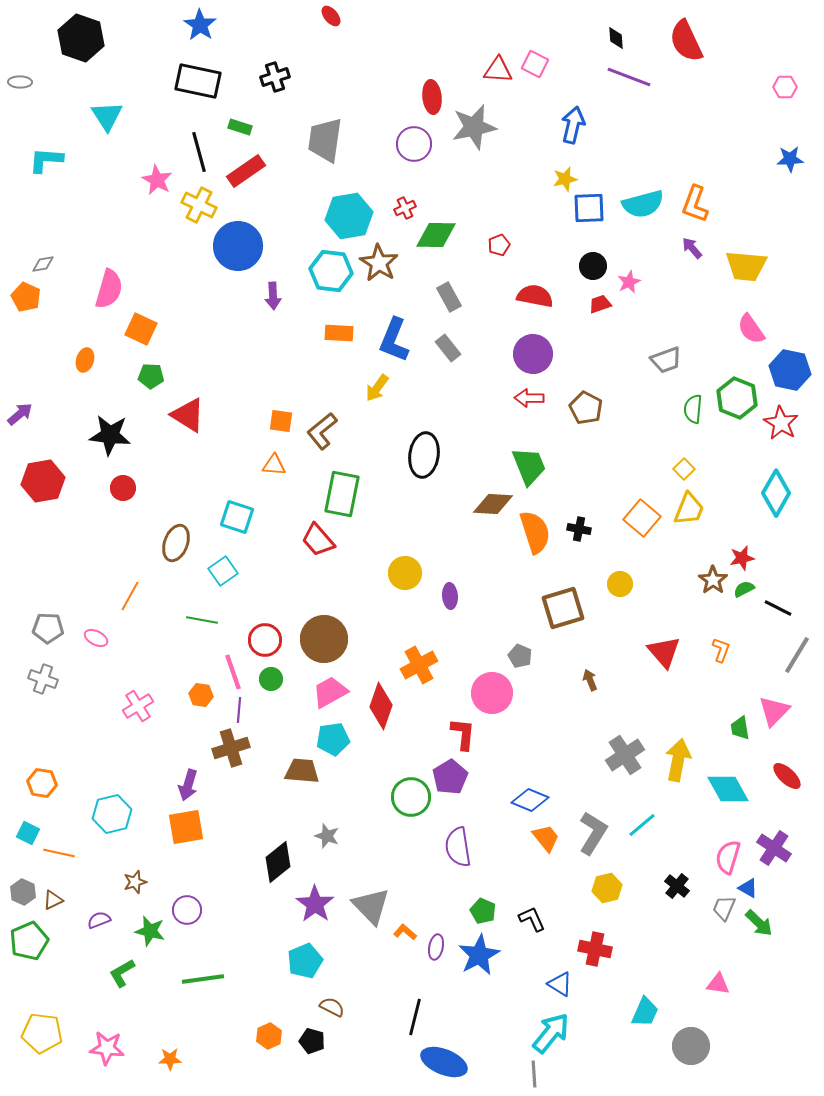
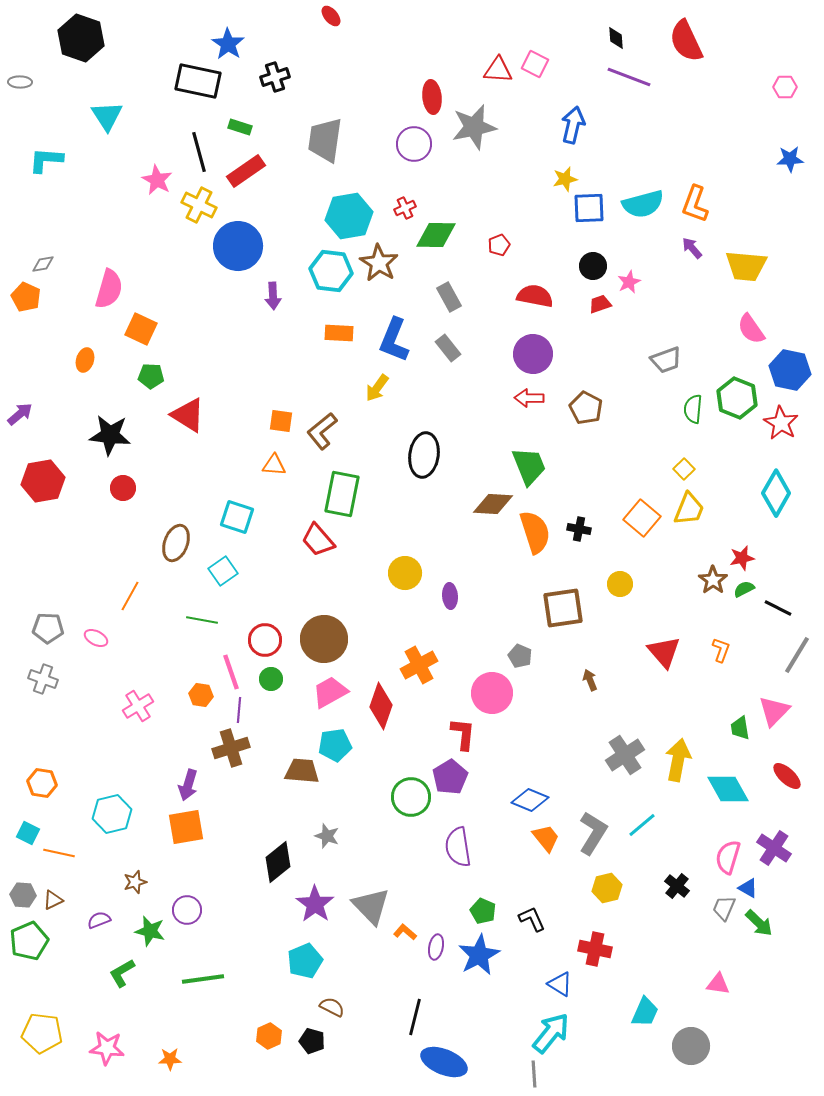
blue star at (200, 25): moved 28 px right, 19 px down
brown square at (563, 608): rotated 9 degrees clockwise
pink line at (233, 672): moved 2 px left
cyan pentagon at (333, 739): moved 2 px right, 6 px down
gray hexagon at (23, 892): moved 3 px down; rotated 20 degrees counterclockwise
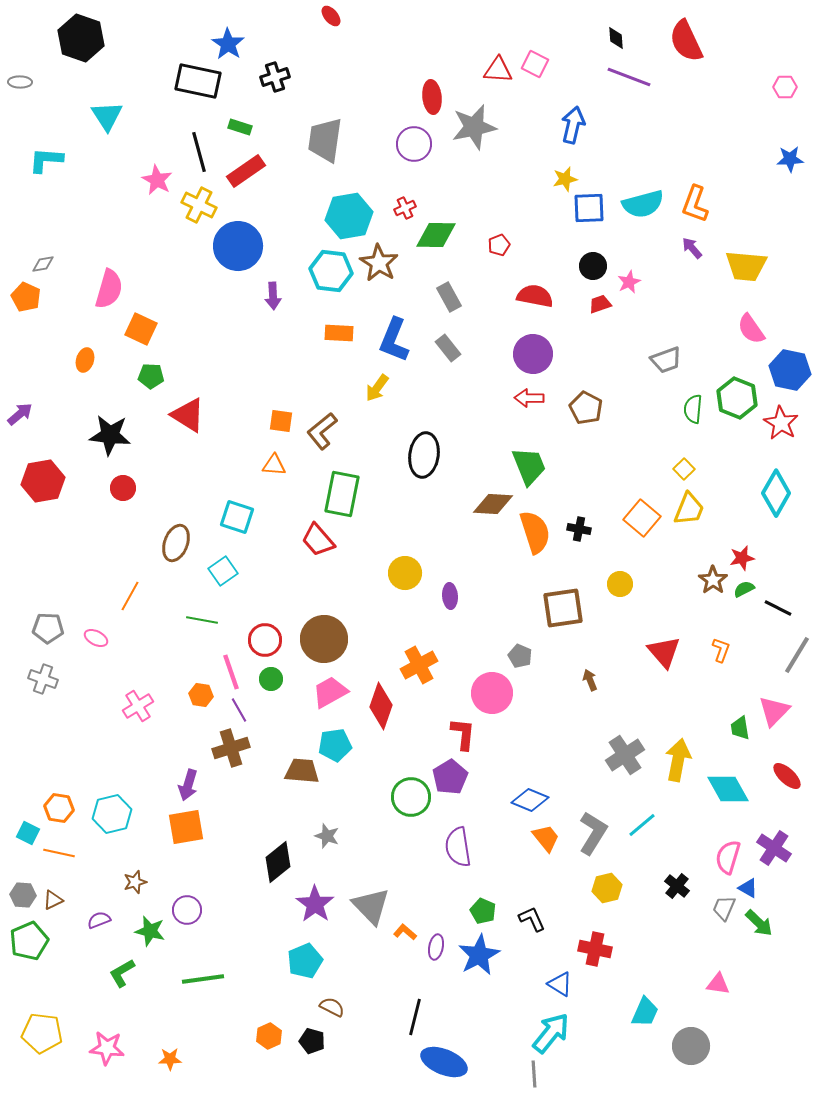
purple line at (239, 710): rotated 35 degrees counterclockwise
orange hexagon at (42, 783): moved 17 px right, 25 px down
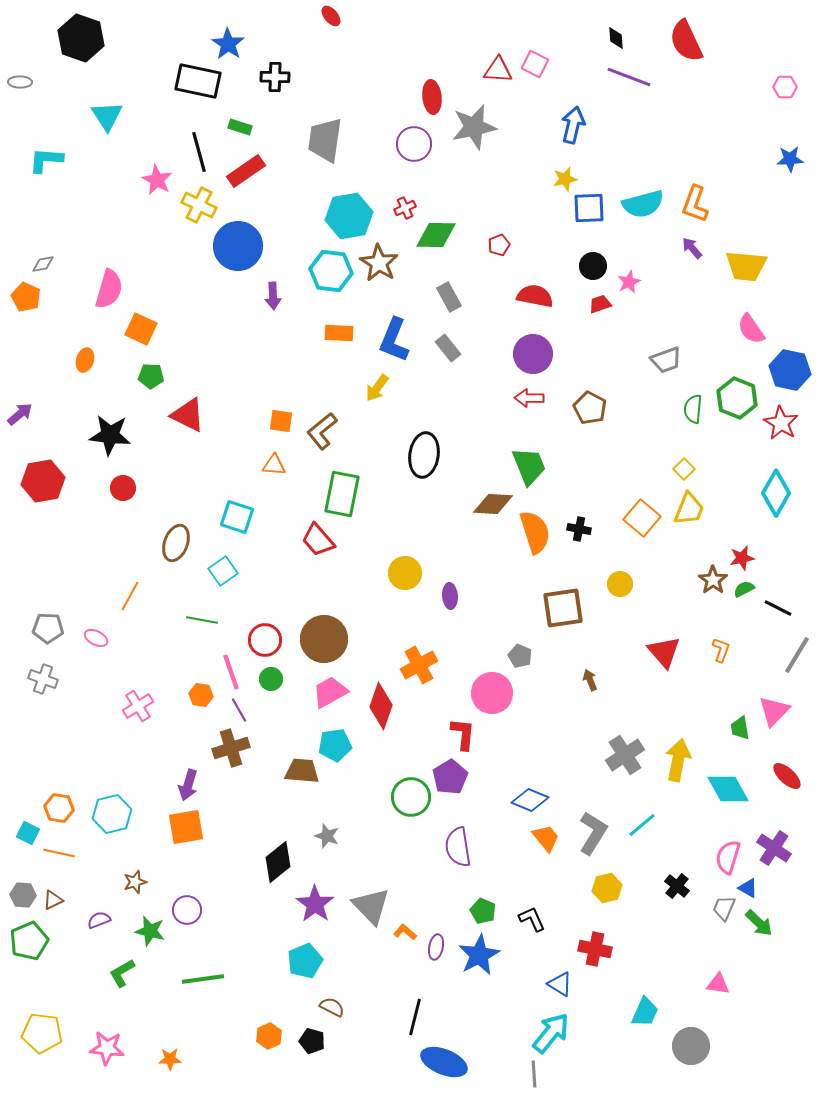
black cross at (275, 77): rotated 20 degrees clockwise
brown pentagon at (586, 408): moved 4 px right
red triangle at (188, 415): rotated 6 degrees counterclockwise
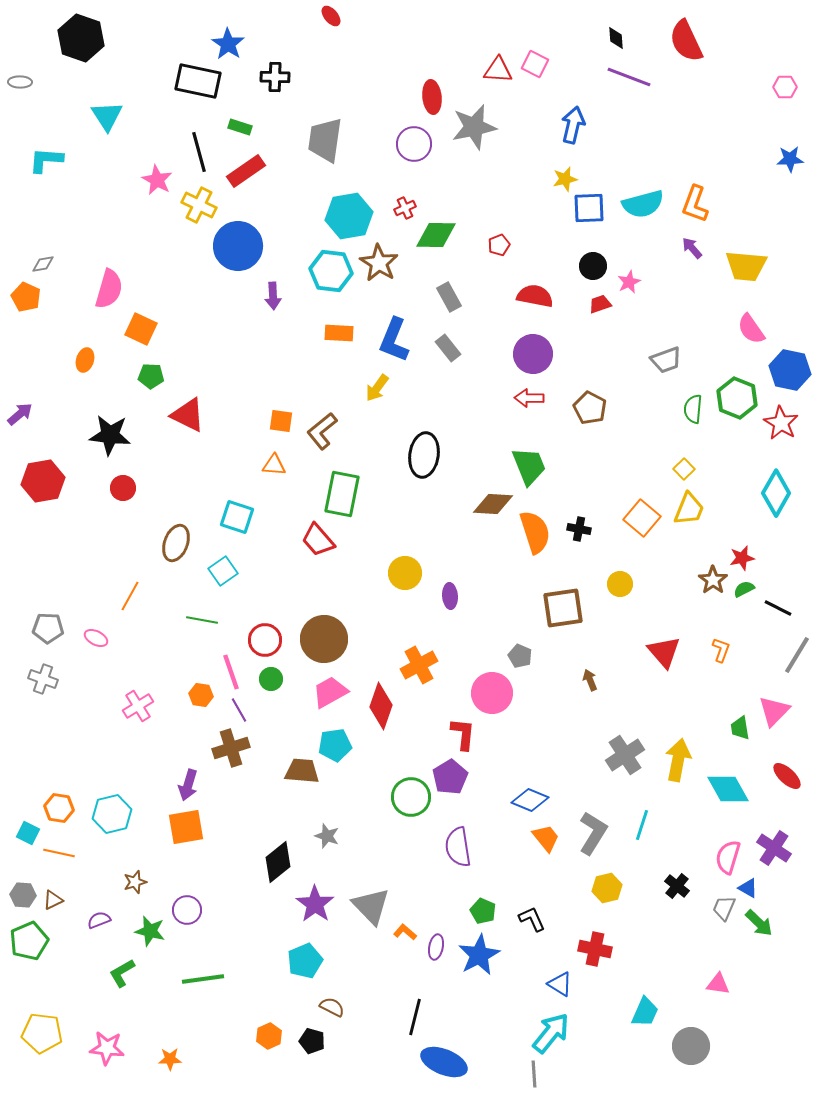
cyan line at (642, 825): rotated 32 degrees counterclockwise
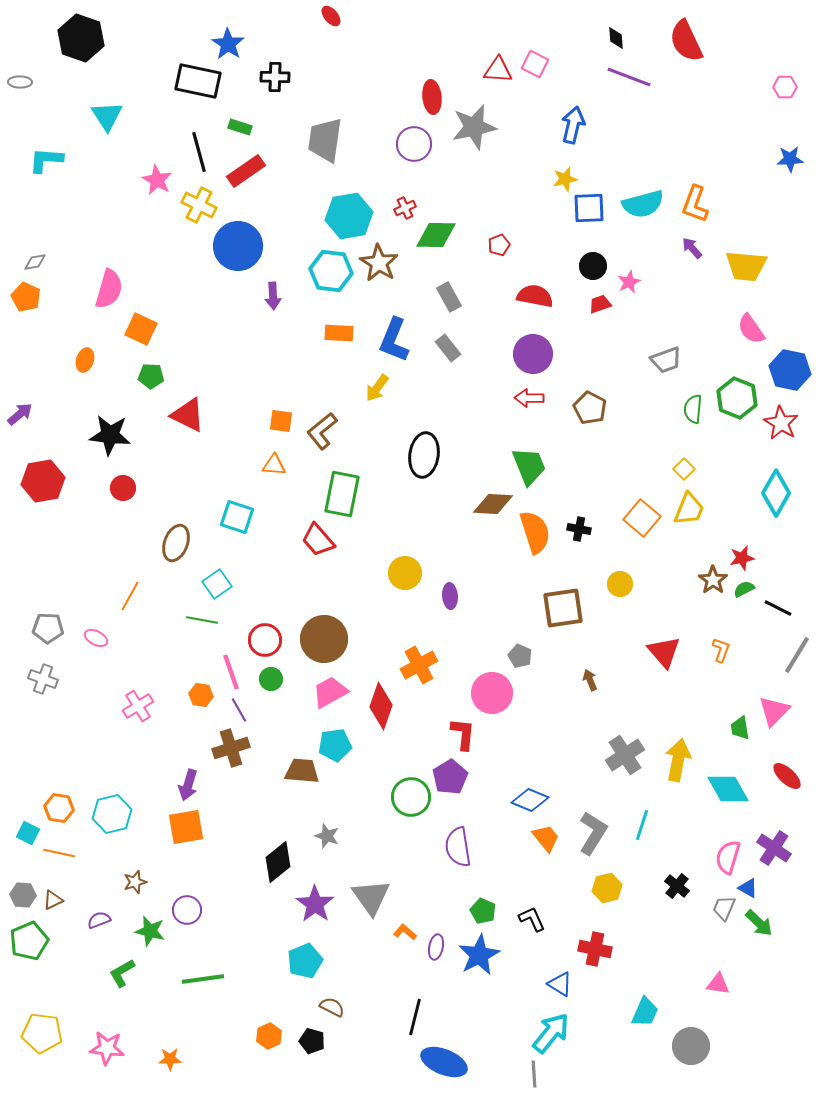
gray diamond at (43, 264): moved 8 px left, 2 px up
cyan square at (223, 571): moved 6 px left, 13 px down
gray triangle at (371, 906): moved 9 px up; rotated 9 degrees clockwise
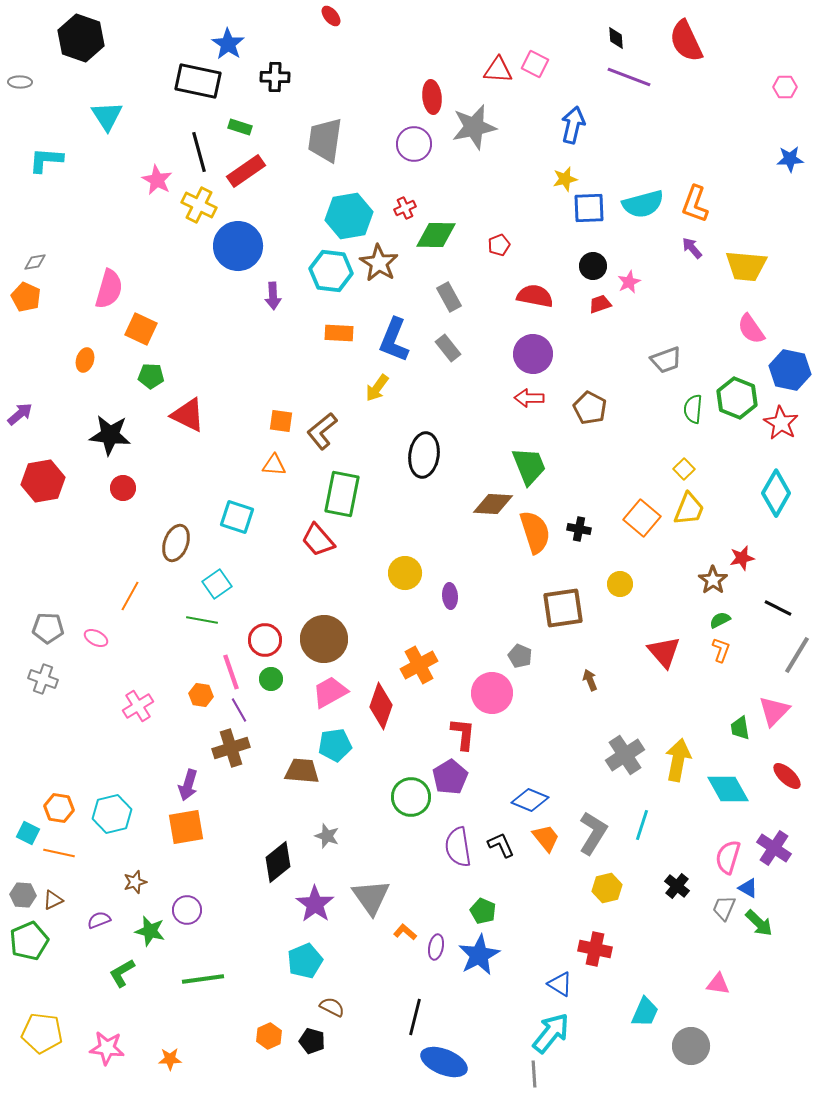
green semicircle at (744, 589): moved 24 px left, 31 px down
black L-shape at (532, 919): moved 31 px left, 74 px up
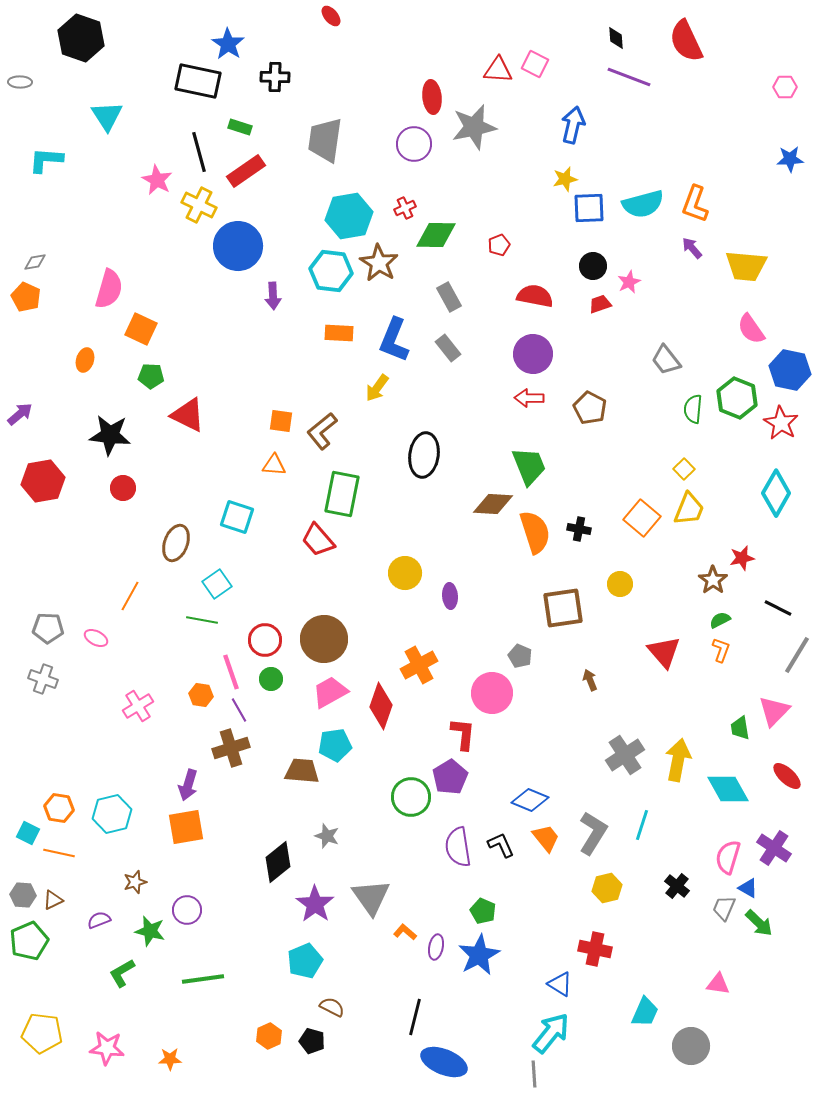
gray trapezoid at (666, 360): rotated 72 degrees clockwise
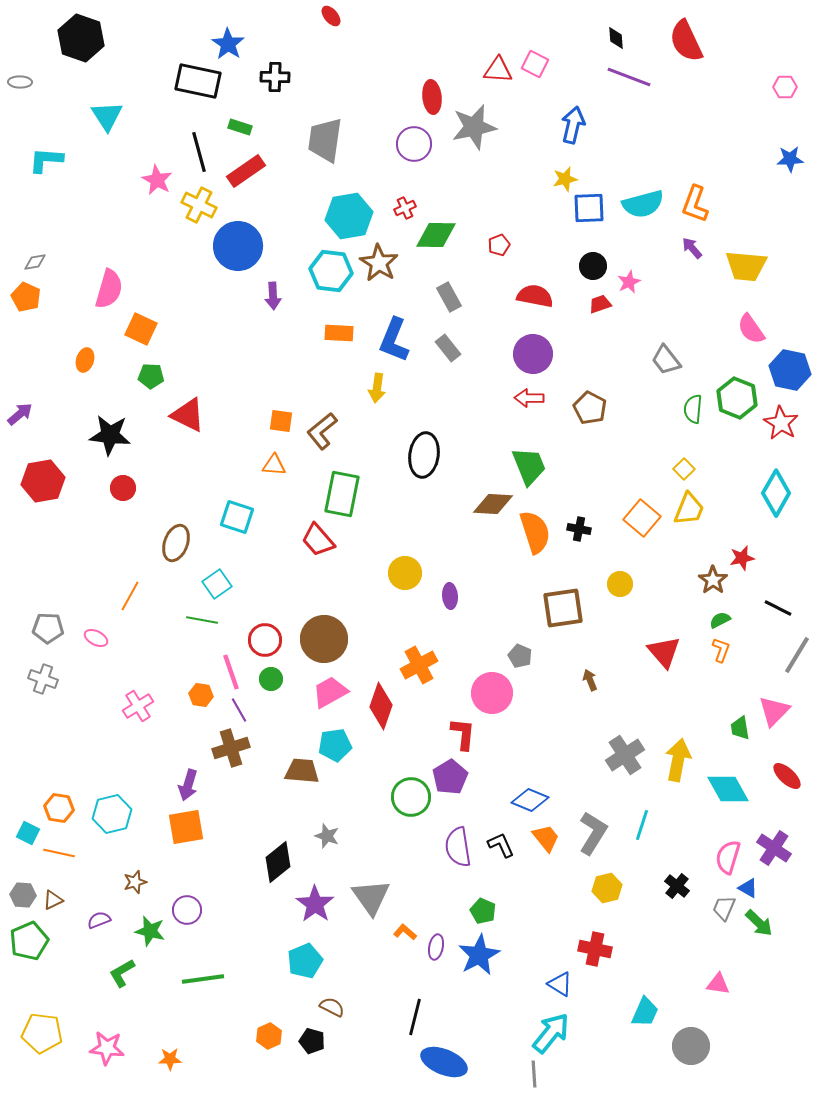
yellow arrow at (377, 388): rotated 28 degrees counterclockwise
